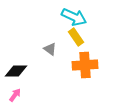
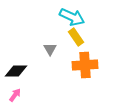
cyan arrow: moved 2 px left
gray triangle: rotated 24 degrees clockwise
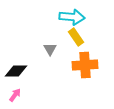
cyan arrow: rotated 20 degrees counterclockwise
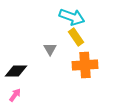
cyan arrow: rotated 15 degrees clockwise
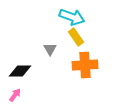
black diamond: moved 4 px right
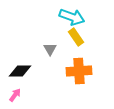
orange cross: moved 6 px left, 6 px down
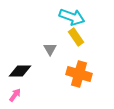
orange cross: moved 3 px down; rotated 20 degrees clockwise
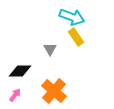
orange cross: moved 25 px left, 17 px down; rotated 25 degrees clockwise
